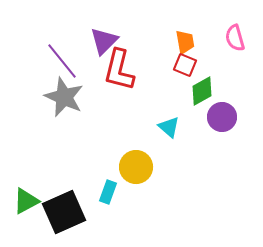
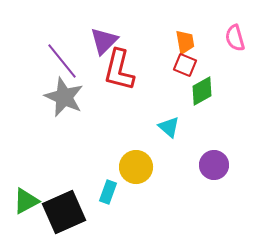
purple circle: moved 8 px left, 48 px down
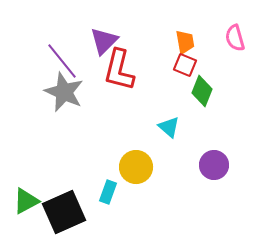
green diamond: rotated 40 degrees counterclockwise
gray star: moved 5 px up
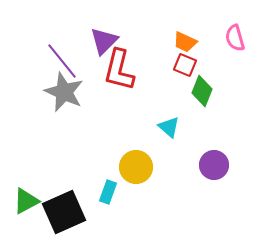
orange trapezoid: rotated 125 degrees clockwise
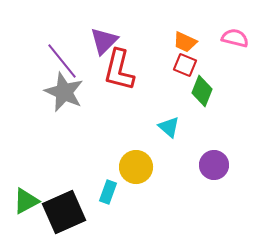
pink semicircle: rotated 120 degrees clockwise
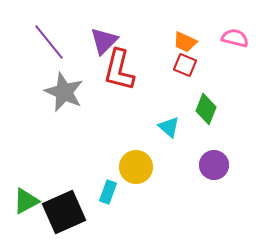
purple line: moved 13 px left, 19 px up
green diamond: moved 4 px right, 18 px down
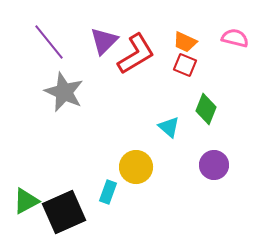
red L-shape: moved 17 px right, 16 px up; rotated 135 degrees counterclockwise
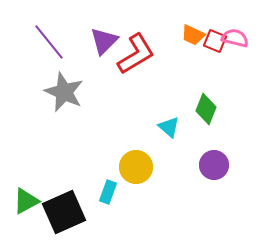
orange trapezoid: moved 8 px right, 7 px up
red square: moved 30 px right, 24 px up
